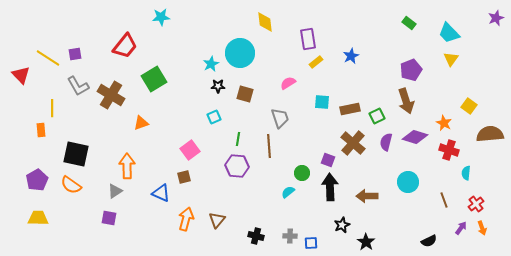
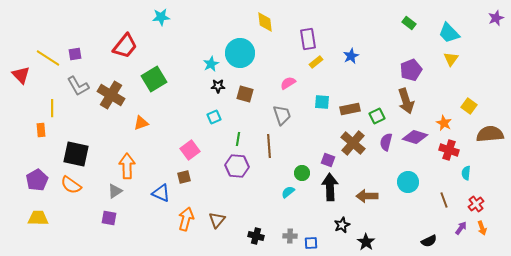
gray trapezoid at (280, 118): moved 2 px right, 3 px up
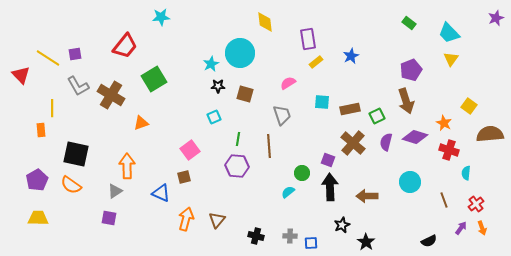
cyan circle at (408, 182): moved 2 px right
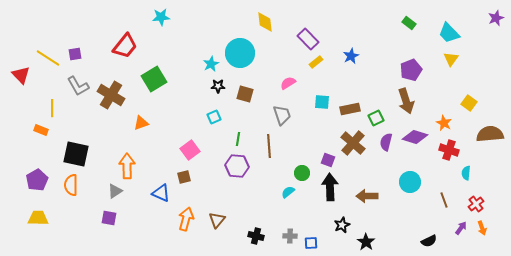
purple rectangle at (308, 39): rotated 35 degrees counterclockwise
yellow square at (469, 106): moved 3 px up
green square at (377, 116): moved 1 px left, 2 px down
orange rectangle at (41, 130): rotated 64 degrees counterclockwise
orange semicircle at (71, 185): rotated 55 degrees clockwise
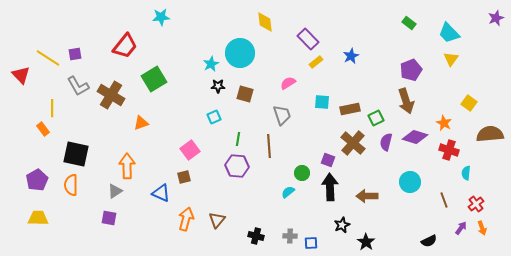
orange rectangle at (41, 130): moved 2 px right, 1 px up; rotated 32 degrees clockwise
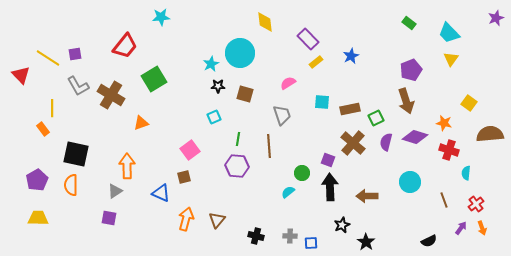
orange star at (444, 123): rotated 14 degrees counterclockwise
